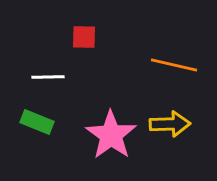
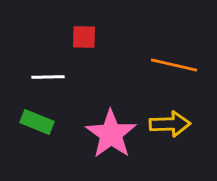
pink star: moved 1 px up
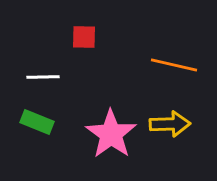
white line: moved 5 px left
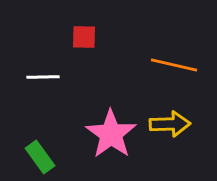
green rectangle: moved 3 px right, 35 px down; rotated 32 degrees clockwise
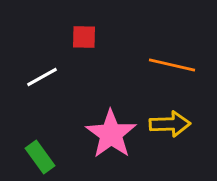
orange line: moved 2 px left
white line: moved 1 px left; rotated 28 degrees counterclockwise
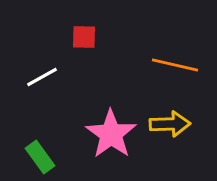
orange line: moved 3 px right
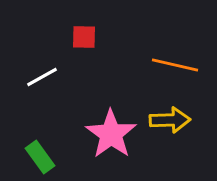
yellow arrow: moved 4 px up
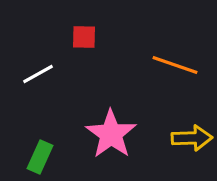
orange line: rotated 6 degrees clockwise
white line: moved 4 px left, 3 px up
yellow arrow: moved 22 px right, 18 px down
green rectangle: rotated 60 degrees clockwise
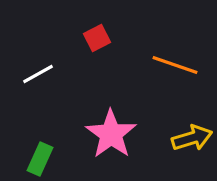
red square: moved 13 px right, 1 px down; rotated 28 degrees counterclockwise
yellow arrow: rotated 15 degrees counterclockwise
green rectangle: moved 2 px down
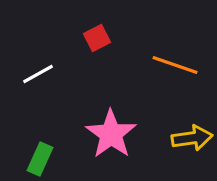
yellow arrow: rotated 9 degrees clockwise
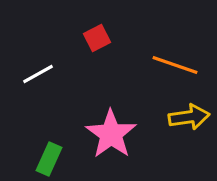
yellow arrow: moved 3 px left, 21 px up
green rectangle: moved 9 px right
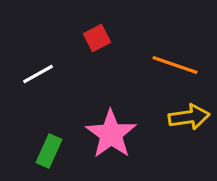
green rectangle: moved 8 px up
